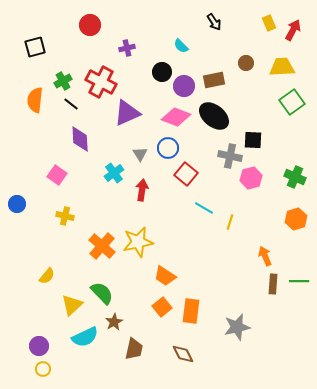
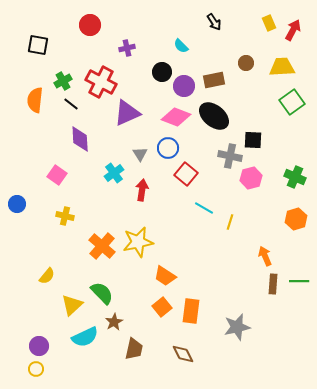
black square at (35, 47): moved 3 px right, 2 px up; rotated 25 degrees clockwise
yellow circle at (43, 369): moved 7 px left
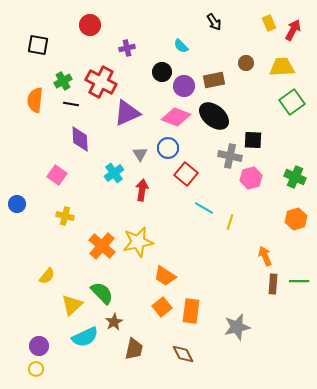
black line at (71, 104): rotated 28 degrees counterclockwise
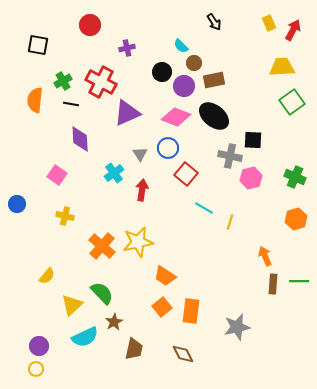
brown circle at (246, 63): moved 52 px left
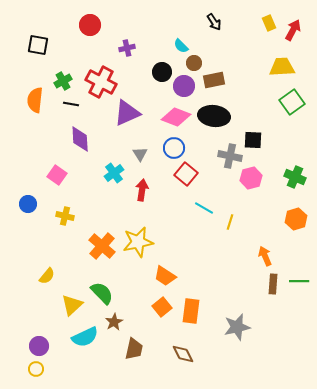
black ellipse at (214, 116): rotated 32 degrees counterclockwise
blue circle at (168, 148): moved 6 px right
blue circle at (17, 204): moved 11 px right
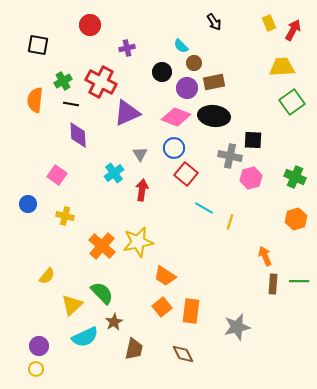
brown rectangle at (214, 80): moved 2 px down
purple circle at (184, 86): moved 3 px right, 2 px down
purple diamond at (80, 139): moved 2 px left, 4 px up
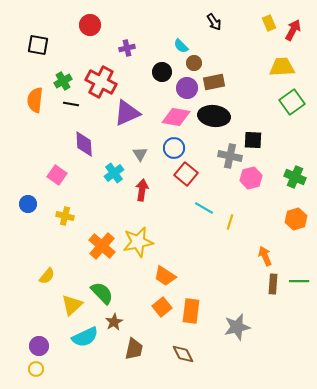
pink diamond at (176, 117): rotated 12 degrees counterclockwise
purple diamond at (78, 135): moved 6 px right, 9 px down
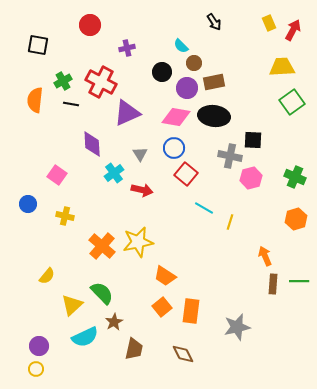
purple diamond at (84, 144): moved 8 px right
red arrow at (142, 190): rotated 95 degrees clockwise
